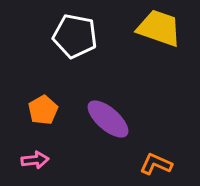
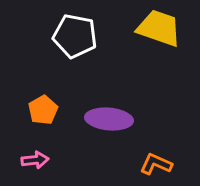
purple ellipse: moved 1 px right; rotated 36 degrees counterclockwise
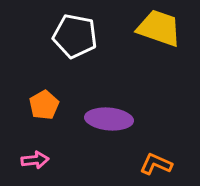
orange pentagon: moved 1 px right, 5 px up
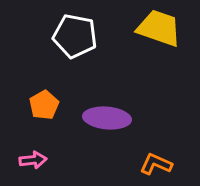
purple ellipse: moved 2 px left, 1 px up
pink arrow: moved 2 px left
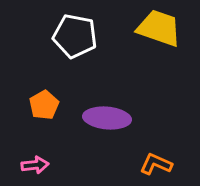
pink arrow: moved 2 px right, 5 px down
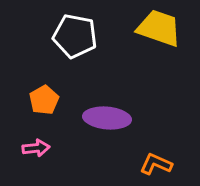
orange pentagon: moved 5 px up
pink arrow: moved 1 px right, 17 px up
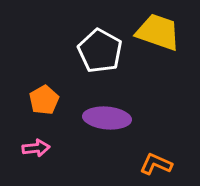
yellow trapezoid: moved 1 px left, 4 px down
white pentagon: moved 25 px right, 15 px down; rotated 18 degrees clockwise
